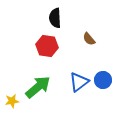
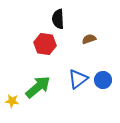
black semicircle: moved 3 px right, 1 px down
brown semicircle: rotated 112 degrees clockwise
red hexagon: moved 2 px left, 2 px up
blue triangle: moved 1 px left, 3 px up
yellow star: rotated 16 degrees clockwise
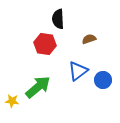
blue triangle: moved 8 px up
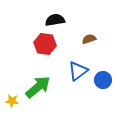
black semicircle: moved 3 px left, 1 px down; rotated 84 degrees clockwise
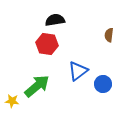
brown semicircle: moved 20 px right, 4 px up; rotated 64 degrees counterclockwise
red hexagon: moved 2 px right
blue circle: moved 4 px down
green arrow: moved 1 px left, 1 px up
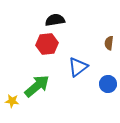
brown semicircle: moved 8 px down
red hexagon: rotated 15 degrees counterclockwise
blue triangle: moved 4 px up
blue circle: moved 5 px right
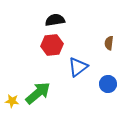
red hexagon: moved 5 px right, 1 px down
green arrow: moved 1 px right, 7 px down
